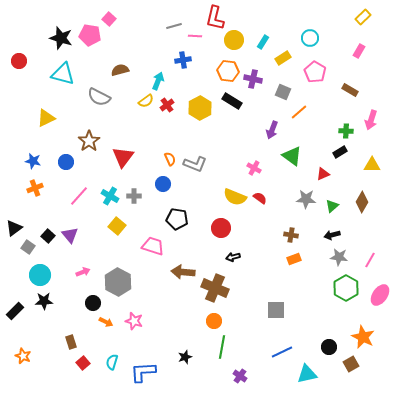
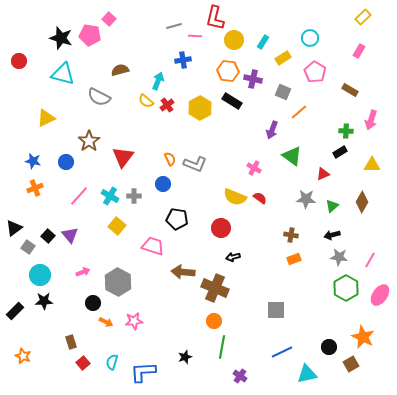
yellow semicircle at (146, 101): rotated 77 degrees clockwise
pink star at (134, 321): rotated 24 degrees counterclockwise
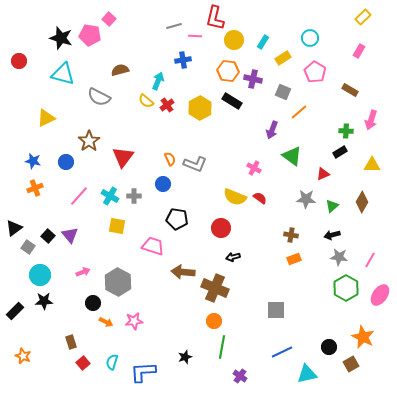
yellow square at (117, 226): rotated 30 degrees counterclockwise
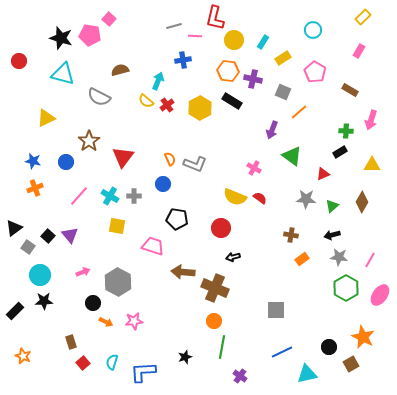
cyan circle at (310, 38): moved 3 px right, 8 px up
orange rectangle at (294, 259): moved 8 px right; rotated 16 degrees counterclockwise
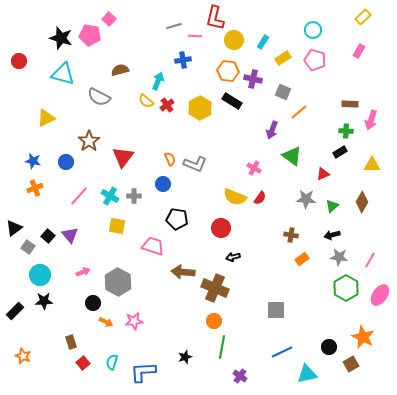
pink pentagon at (315, 72): moved 12 px up; rotated 15 degrees counterclockwise
brown rectangle at (350, 90): moved 14 px down; rotated 28 degrees counterclockwise
red semicircle at (260, 198): rotated 88 degrees clockwise
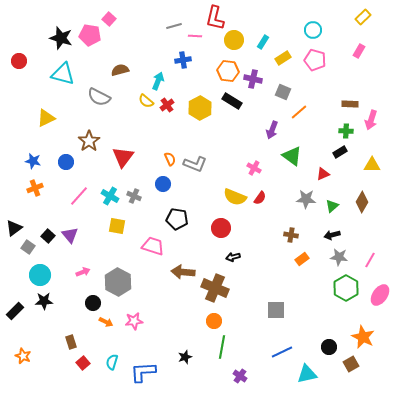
gray cross at (134, 196): rotated 24 degrees clockwise
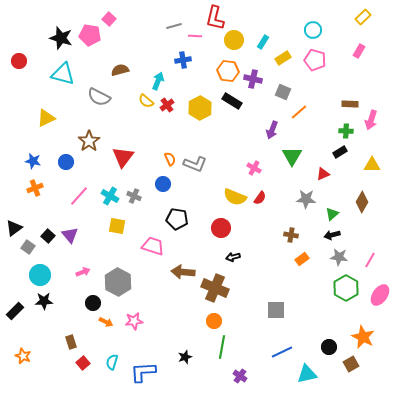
green triangle at (292, 156): rotated 25 degrees clockwise
green triangle at (332, 206): moved 8 px down
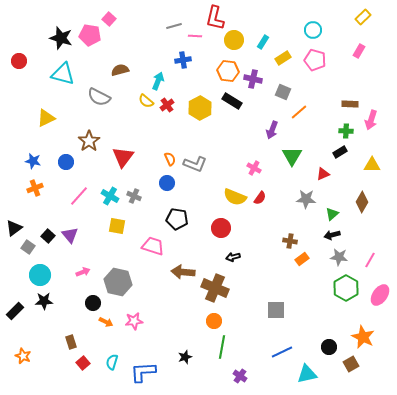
blue circle at (163, 184): moved 4 px right, 1 px up
brown cross at (291, 235): moved 1 px left, 6 px down
gray hexagon at (118, 282): rotated 16 degrees counterclockwise
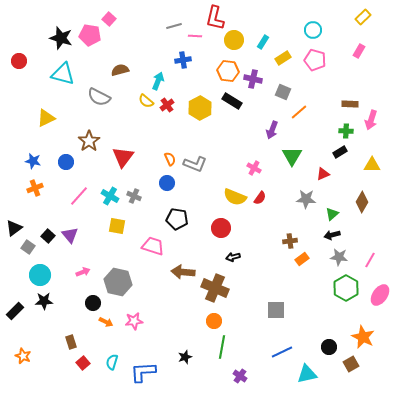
brown cross at (290, 241): rotated 16 degrees counterclockwise
